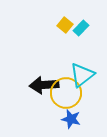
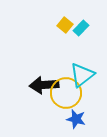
blue star: moved 5 px right
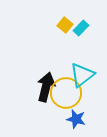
black arrow: moved 2 px right, 2 px down; rotated 108 degrees clockwise
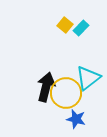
cyan triangle: moved 6 px right, 3 px down
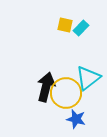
yellow square: rotated 28 degrees counterclockwise
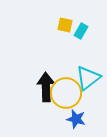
cyan rectangle: moved 3 px down; rotated 14 degrees counterclockwise
black arrow: rotated 16 degrees counterclockwise
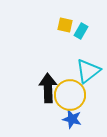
cyan triangle: moved 7 px up
black arrow: moved 2 px right, 1 px down
yellow circle: moved 4 px right, 2 px down
blue star: moved 4 px left
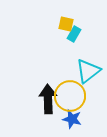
yellow square: moved 1 px right, 1 px up
cyan rectangle: moved 7 px left, 3 px down
black arrow: moved 11 px down
yellow circle: moved 1 px down
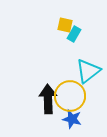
yellow square: moved 1 px left, 1 px down
